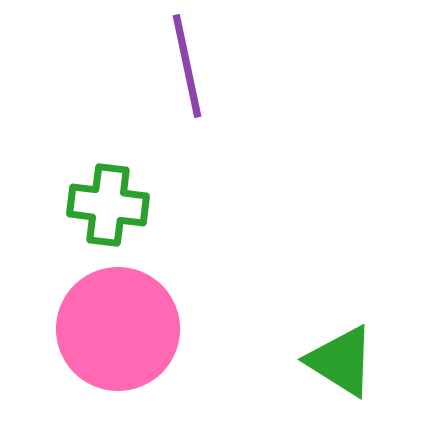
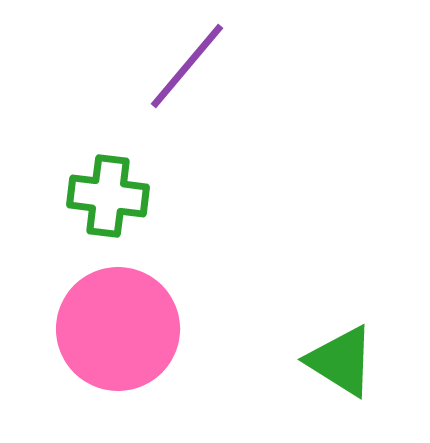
purple line: rotated 52 degrees clockwise
green cross: moved 9 px up
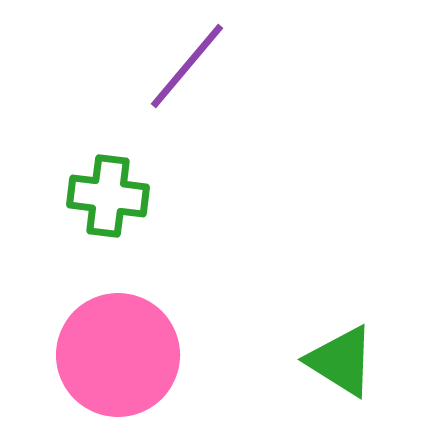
pink circle: moved 26 px down
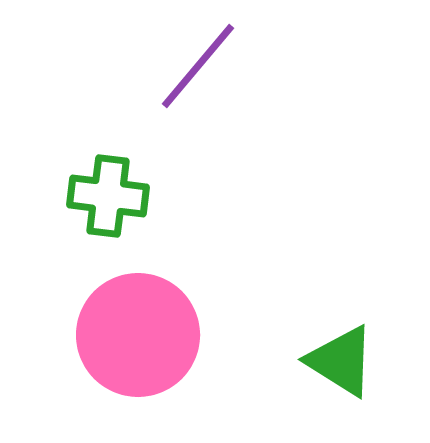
purple line: moved 11 px right
pink circle: moved 20 px right, 20 px up
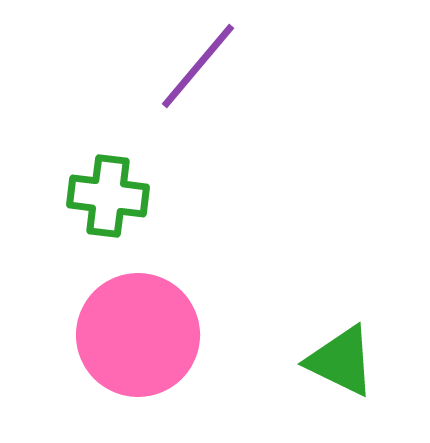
green triangle: rotated 6 degrees counterclockwise
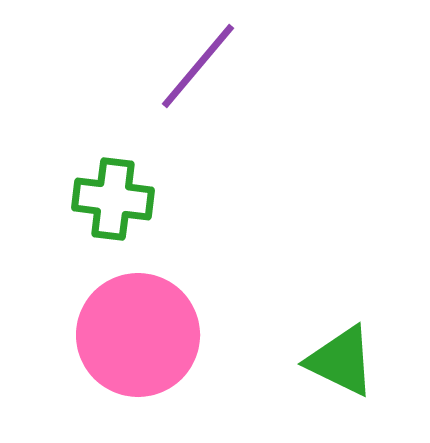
green cross: moved 5 px right, 3 px down
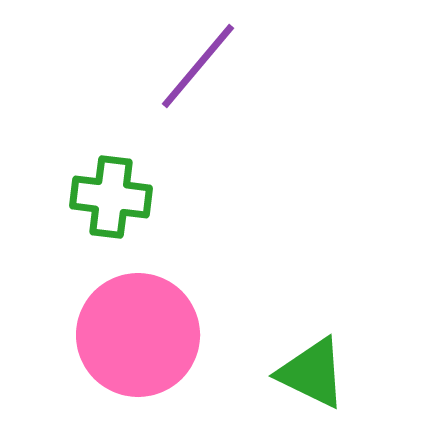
green cross: moved 2 px left, 2 px up
green triangle: moved 29 px left, 12 px down
